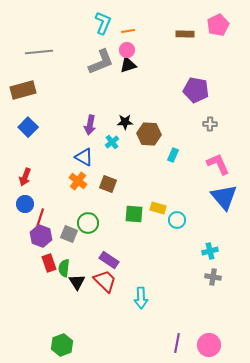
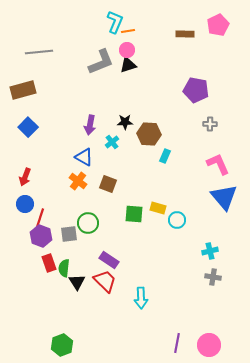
cyan L-shape at (103, 23): moved 12 px right, 1 px up
cyan rectangle at (173, 155): moved 8 px left, 1 px down
gray square at (69, 234): rotated 30 degrees counterclockwise
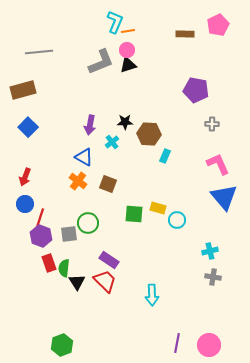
gray cross at (210, 124): moved 2 px right
cyan arrow at (141, 298): moved 11 px right, 3 px up
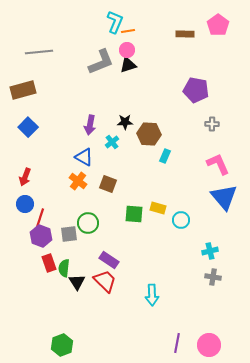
pink pentagon at (218, 25): rotated 10 degrees counterclockwise
cyan circle at (177, 220): moved 4 px right
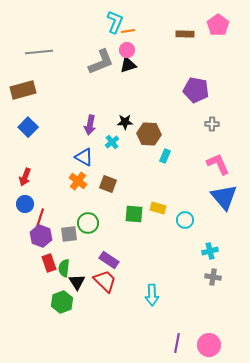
cyan circle at (181, 220): moved 4 px right
green hexagon at (62, 345): moved 43 px up
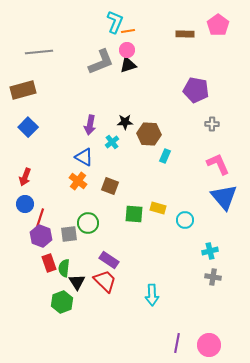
brown square at (108, 184): moved 2 px right, 2 px down
